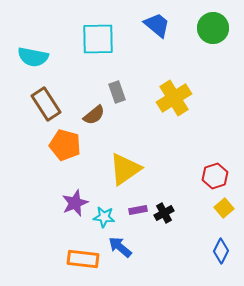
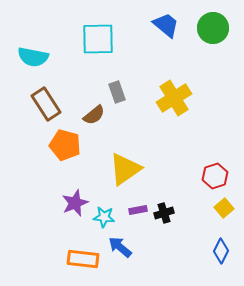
blue trapezoid: moved 9 px right
black cross: rotated 12 degrees clockwise
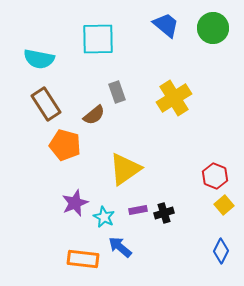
cyan semicircle: moved 6 px right, 2 px down
red hexagon: rotated 20 degrees counterclockwise
yellow square: moved 3 px up
cyan star: rotated 20 degrees clockwise
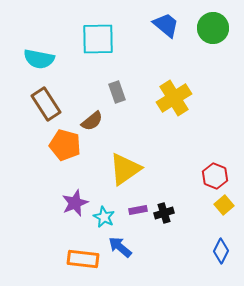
brown semicircle: moved 2 px left, 6 px down
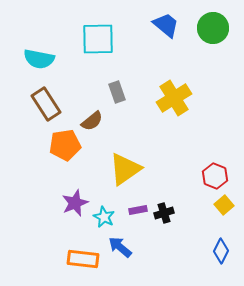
orange pentagon: rotated 24 degrees counterclockwise
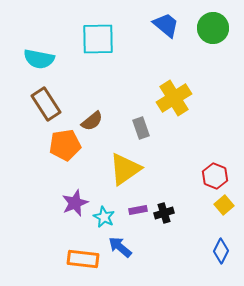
gray rectangle: moved 24 px right, 36 px down
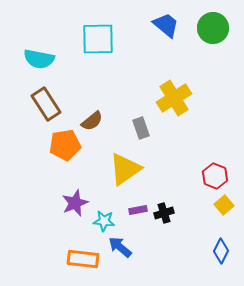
cyan star: moved 4 px down; rotated 20 degrees counterclockwise
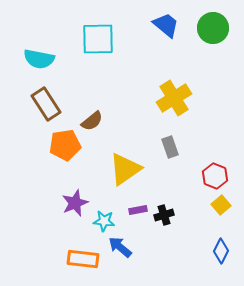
gray rectangle: moved 29 px right, 19 px down
yellow square: moved 3 px left
black cross: moved 2 px down
